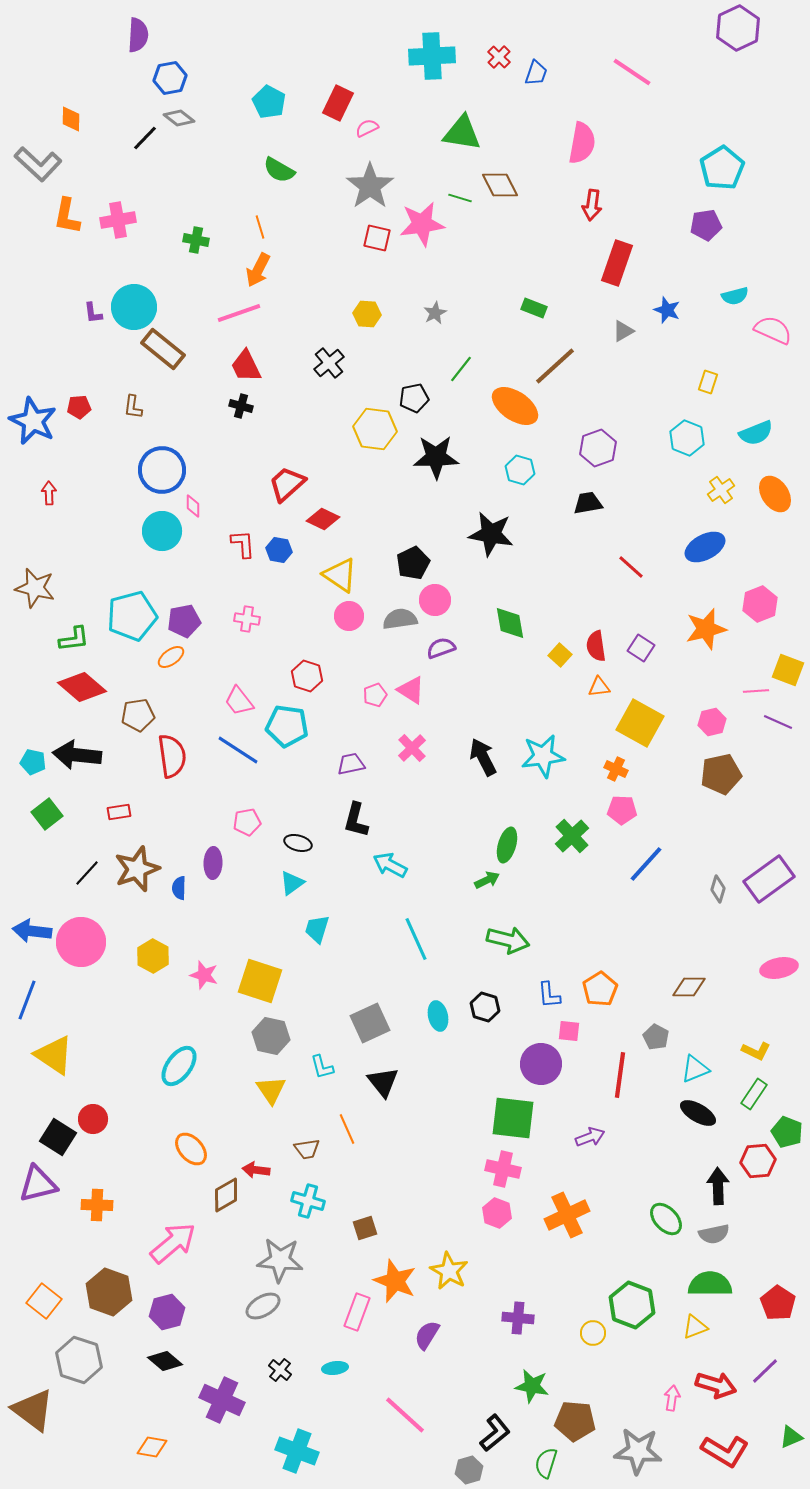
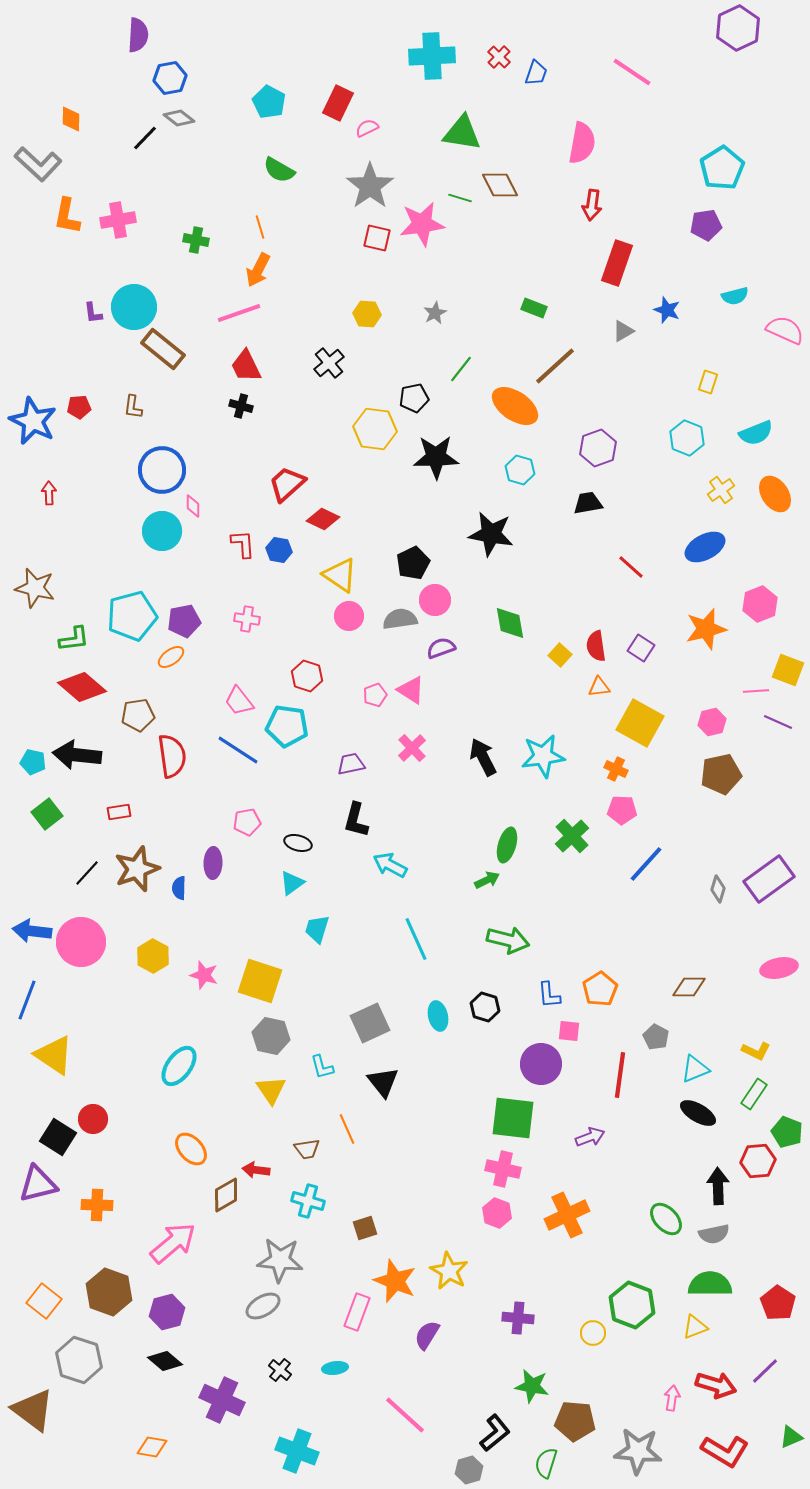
pink semicircle at (773, 330): moved 12 px right
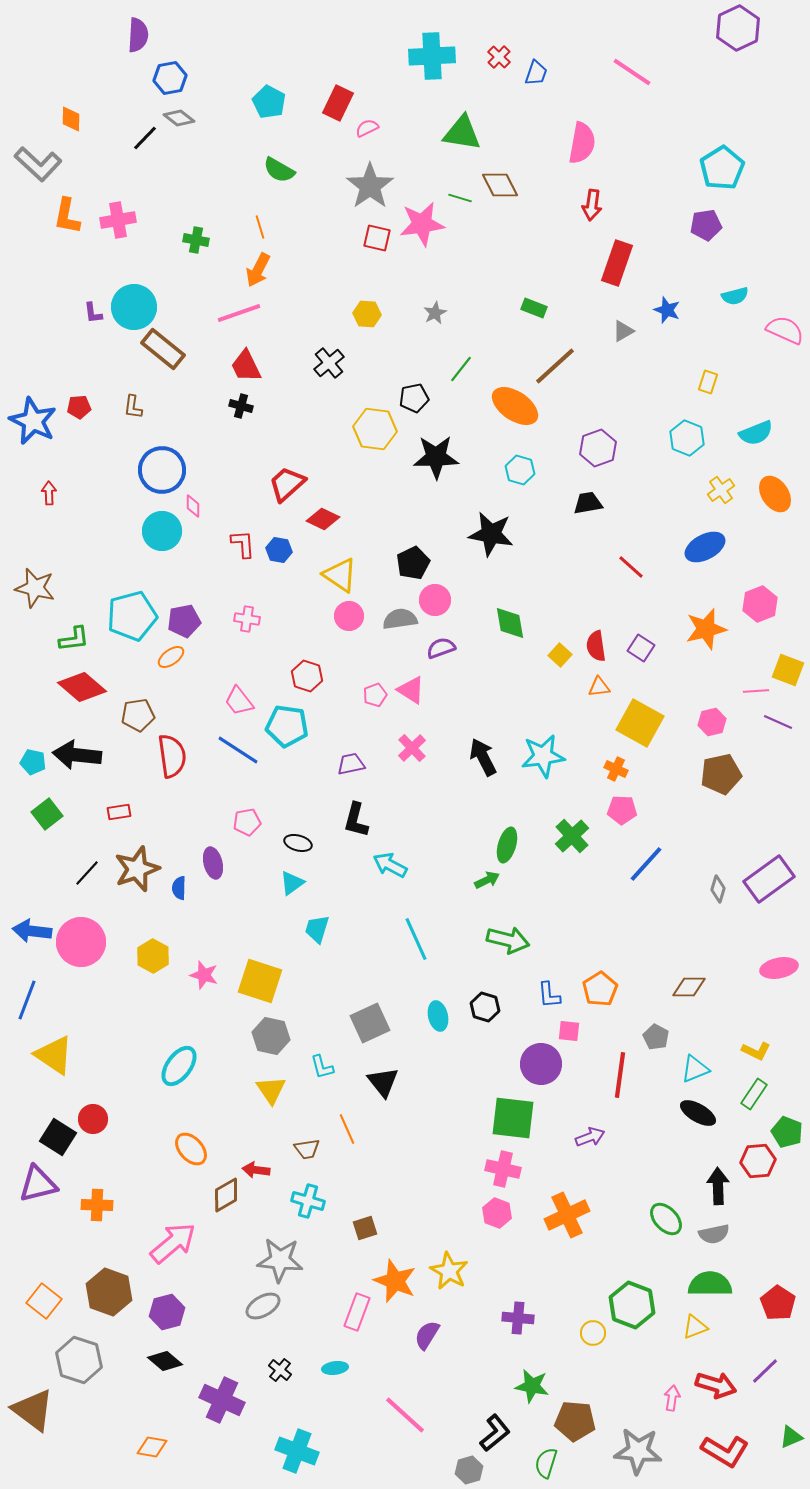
purple ellipse at (213, 863): rotated 16 degrees counterclockwise
